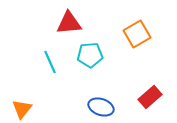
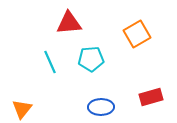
cyan pentagon: moved 1 px right, 4 px down
red rectangle: moved 1 px right; rotated 25 degrees clockwise
blue ellipse: rotated 20 degrees counterclockwise
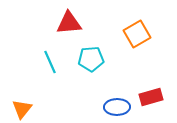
blue ellipse: moved 16 px right
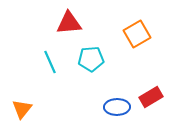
red rectangle: rotated 15 degrees counterclockwise
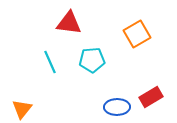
red triangle: rotated 12 degrees clockwise
cyan pentagon: moved 1 px right, 1 px down
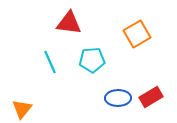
blue ellipse: moved 1 px right, 9 px up
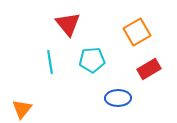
red triangle: moved 1 px left, 1 px down; rotated 44 degrees clockwise
orange square: moved 2 px up
cyan line: rotated 15 degrees clockwise
red rectangle: moved 2 px left, 28 px up
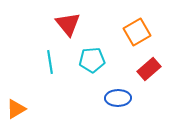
red rectangle: rotated 10 degrees counterclockwise
orange triangle: moved 6 px left; rotated 20 degrees clockwise
